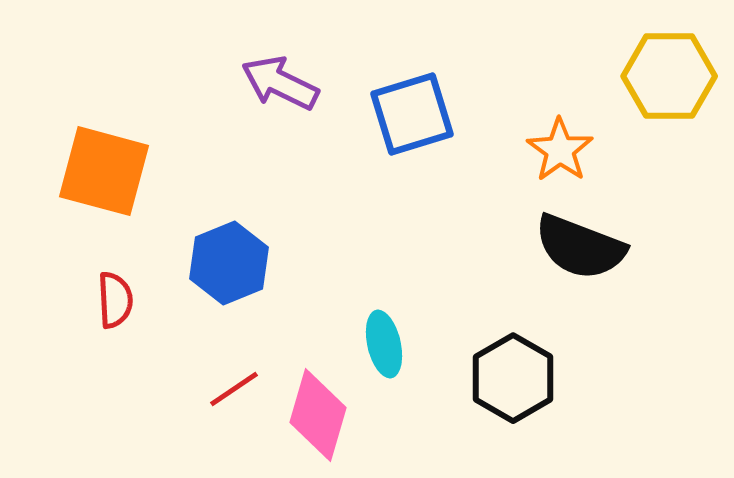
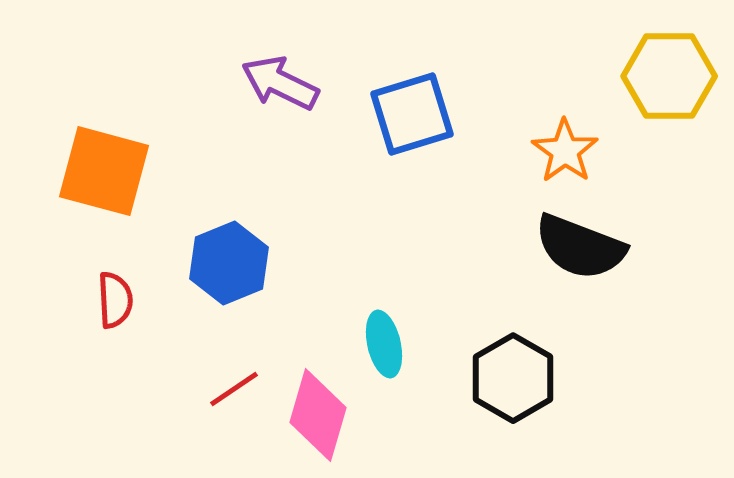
orange star: moved 5 px right, 1 px down
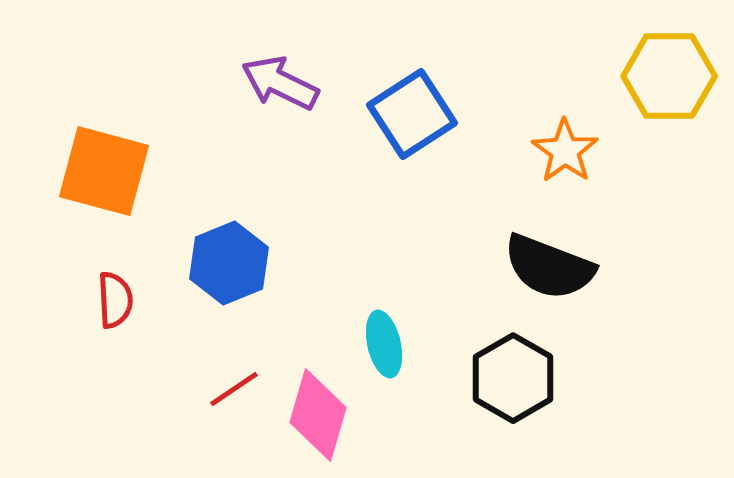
blue square: rotated 16 degrees counterclockwise
black semicircle: moved 31 px left, 20 px down
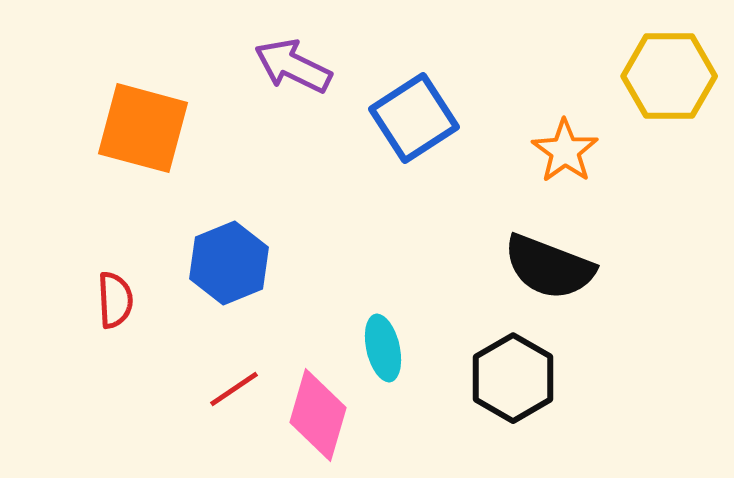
purple arrow: moved 13 px right, 17 px up
blue square: moved 2 px right, 4 px down
orange square: moved 39 px right, 43 px up
cyan ellipse: moved 1 px left, 4 px down
